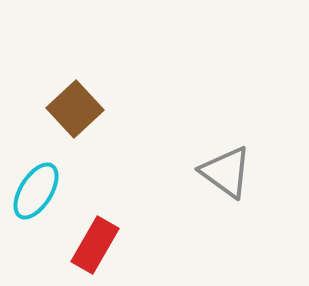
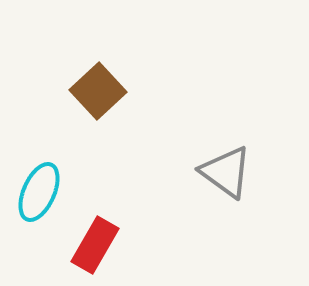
brown square: moved 23 px right, 18 px up
cyan ellipse: moved 3 px right, 1 px down; rotated 8 degrees counterclockwise
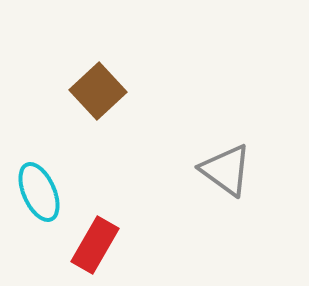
gray triangle: moved 2 px up
cyan ellipse: rotated 48 degrees counterclockwise
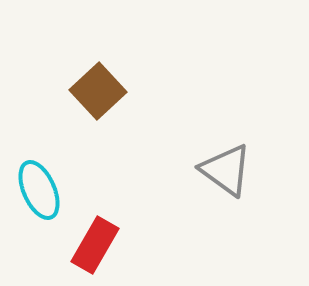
cyan ellipse: moved 2 px up
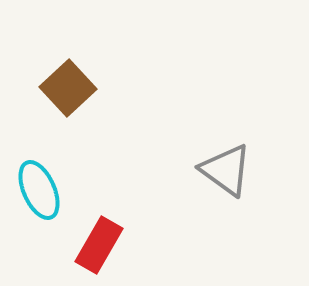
brown square: moved 30 px left, 3 px up
red rectangle: moved 4 px right
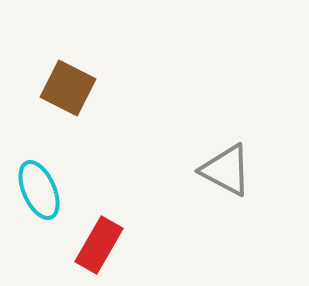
brown square: rotated 20 degrees counterclockwise
gray triangle: rotated 8 degrees counterclockwise
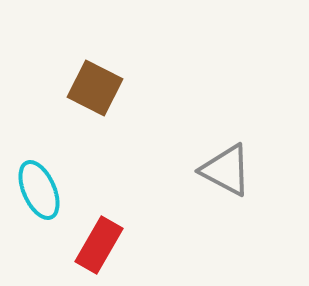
brown square: moved 27 px right
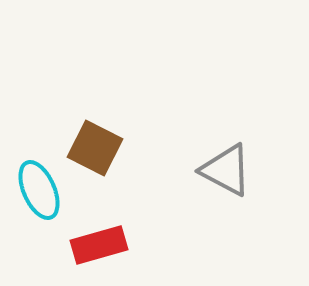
brown square: moved 60 px down
red rectangle: rotated 44 degrees clockwise
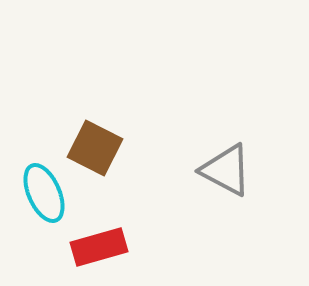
cyan ellipse: moved 5 px right, 3 px down
red rectangle: moved 2 px down
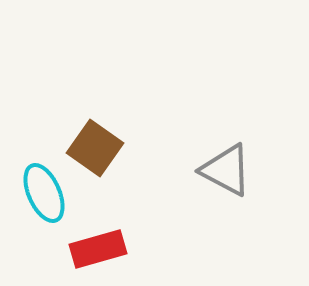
brown square: rotated 8 degrees clockwise
red rectangle: moved 1 px left, 2 px down
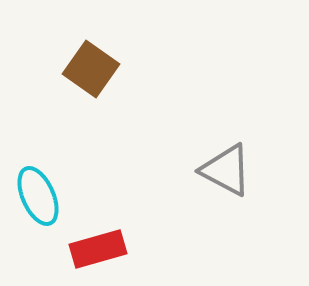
brown square: moved 4 px left, 79 px up
cyan ellipse: moved 6 px left, 3 px down
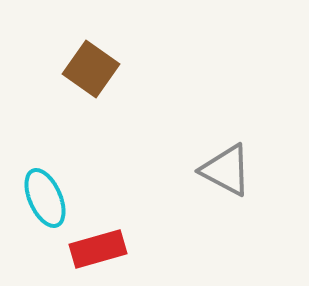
cyan ellipse: moved 7 px right, 2 px down
